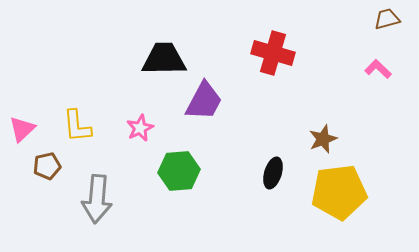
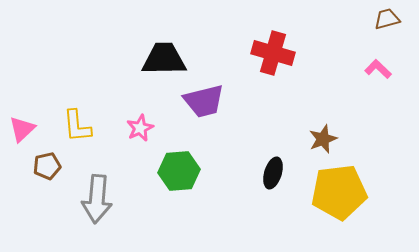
purple trapezoid: rotated 48 degrees clockwise
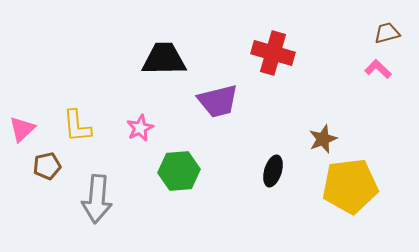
brown trapezoid: moved 14 px down
purple trapezoid: moved 14 px right
black ellipse: moved 2 px up
yellow pentagon: moved 11 px right, 6 px up
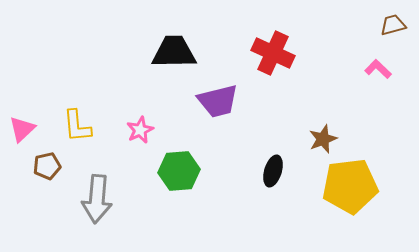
brown trapezoid: moved 6 px right, 8 px up
red cross: rotated 9 degrees clockwise
black trapezoid: moved 10 px right, 7 px up
pink star: moved 2 px down
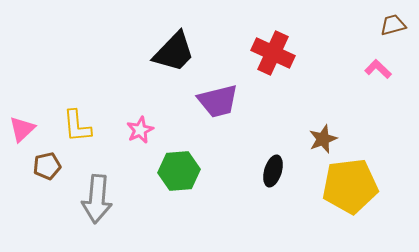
black trapezoid: rotated 135 degrees clockwise
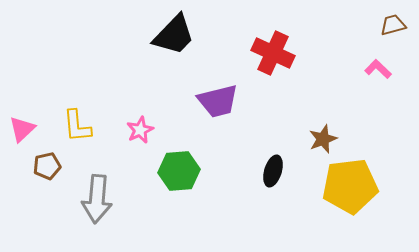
black trapezoid: moved 17 px up
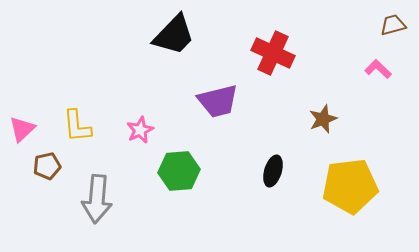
brown star: moved 20 px up
